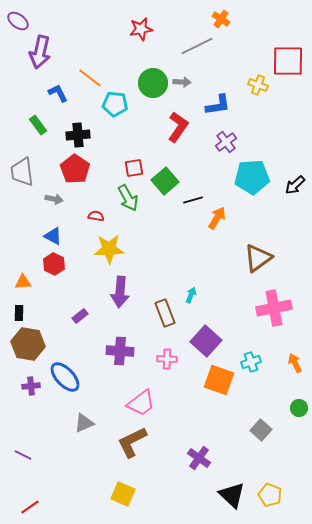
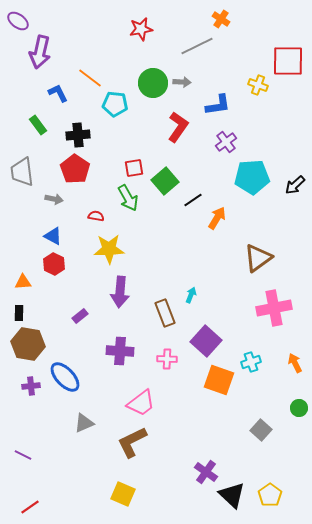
black line at (193, 200): rotated 18 degrees counterclockwise
purple cross at (199, 458): moved 7 px right, 14 px down
yellow pentagon at (270, 495): rotated 15 degrees clockwise
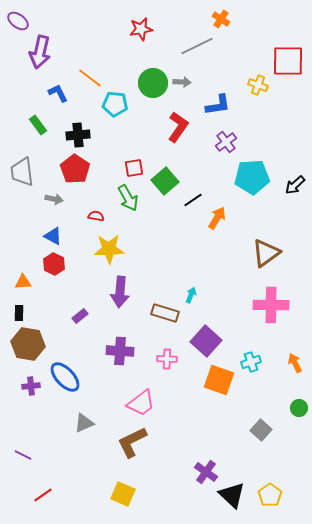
brown triangle at (258, 258): moved 8 px right, 5 px up
pink cross at (274, 308): moved 3 px left, 3 px up; rotated 12 degrees clockwise
brown rectangle at (165, 313): rotated 52 degrees counterclockwise
red line at (30, 507): moved 13 px right, 12 px up
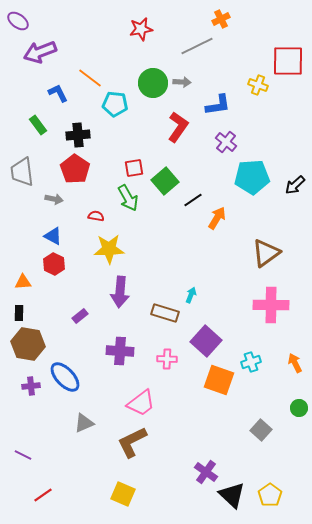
orange cross at (221, 19): rotated 30 degrees clockwise
purple arrow at (40, 52): rotated 56 degrees clockwise
purple cross at (226, 142): rotated 15 degrees counterclockwise
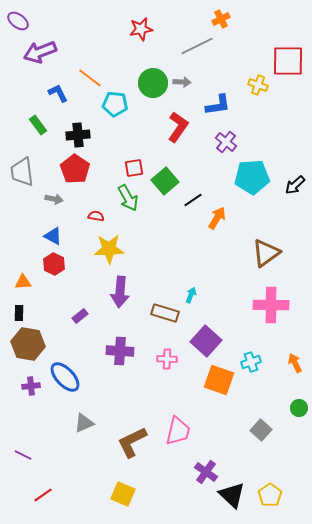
pink trapezoid at (141, 403): moved 37 px right, 28 px down; rotated 40 degrees counterclockwise
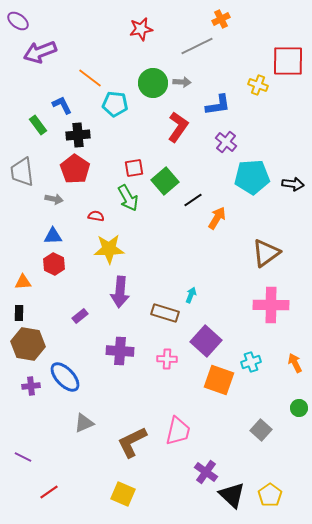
blue L-shape at (58, 93): moved 4 px right, 12 px down
black arrow at (295, 185): moved 2 px left, 1 px up; rotated 130 degrees counterclockwise
blue triangle at (53, 236): rotated 30 degrees counterclockwise
purple line at (23, 455): moved 2 px down
red line at (43, 495): moved 6 px right, 3 px up
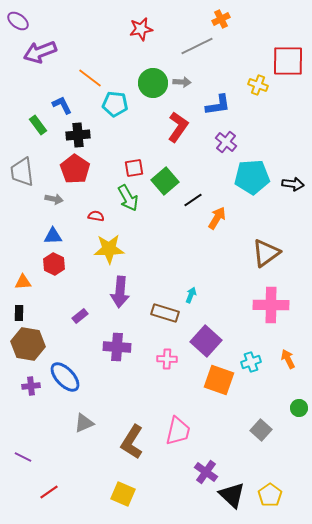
purple cross at (120, 351): moved 3 px left, 4 px up
orange arrow at (295, 363): moved 7 px left, 4 px up
brown L-shape at (132, 442): rotated 32 degrees counterclockwise
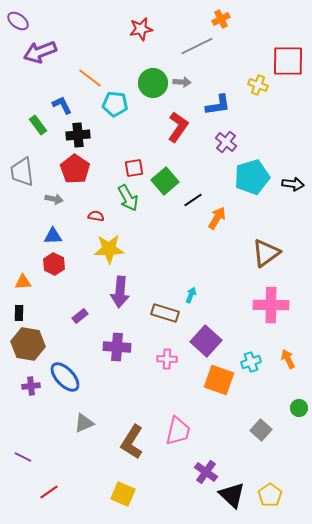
cyan pentagon at (252, 177): rotated 12 degrees counterclockwise
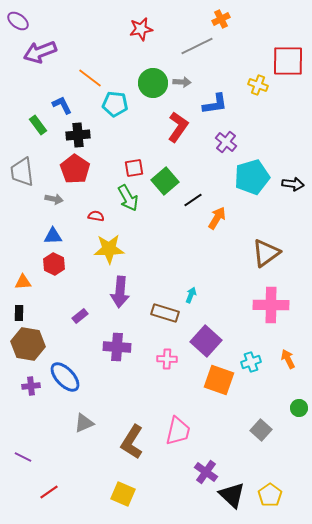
blue L-shape at (218, 105): moved 3 px left, 1 px up
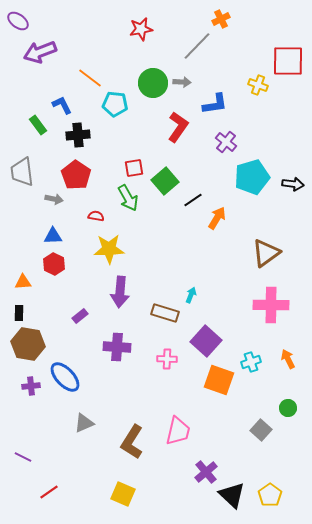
gray line at (197, 46): rotated 20 degrees counterclockwise
red pentagon at (75, 169): moved 1 px right, 6 px down
green circle at (299, 408): moved 11 px left
purple cross at (206, 472): rotated 15 degrees clockwise
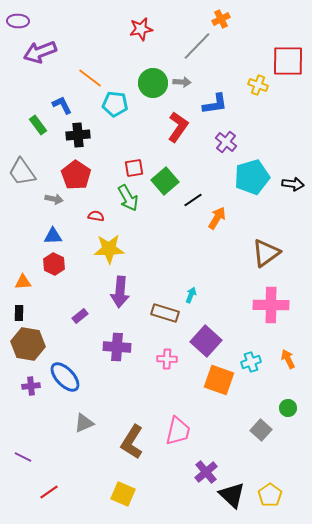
purple ellipse at (18, 21): rotated 35 degrees counterclockwise
gray trapezoid at (22, 172): rotated 28 degrees counterclockwise
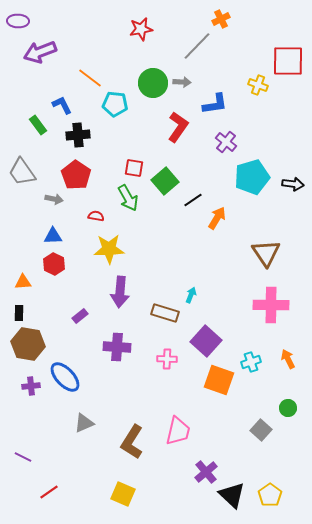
red square at (134, 168): rotated 18 degrees clockwise
brown triangle at (266, 253): rotated 28 degrees counterclockwise
